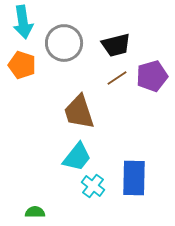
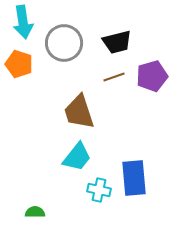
black trapezoid: moved 1 px right, 3 px up
orange pentagon: moved 3 px left, 1 px up
brown line: moved 3 px left, 1 px up; rotated 15 degrees clockwise
blue rectangle: rotated 6 degrees counterclockwise
cyan cross: moved 6 px right, 4 px down; rotated 25 degrees counterclockwise
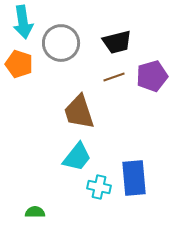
gray circle: moved 3 px left
cyan cross: moved 3 px up
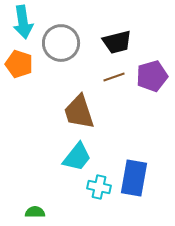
blue rectangle: rotated 15 degrees clockwise
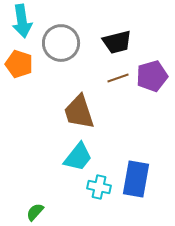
cyan arrow: moved 1 px left, 1 px up
brown line: moved 4 px right, 1 px down
cyan trapezoid: moved 1 px right
blue rectangle: moved 2 px right, 1 px down
green semicircle: rotated 48 degrees counterclockwise
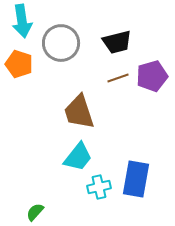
cyan cross: rotated 25 degrees counterclockwise
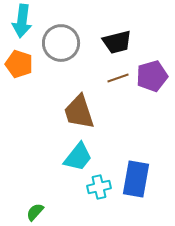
cyan arrow: rotated 16 degrees clockwise
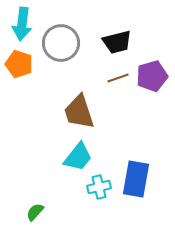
cyan arrow: moved 3 px down
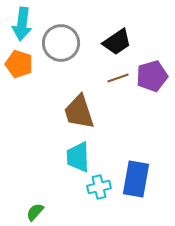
black trapezoid: rotated 20 degrees counterclockwise
cyan trapezoid: rotated 140 degrees clockwise
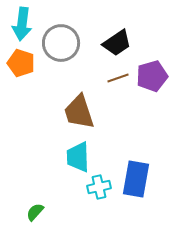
black trapezoid: moved 1 px down
orange pentagon: moved 2 px right, 1 px up
